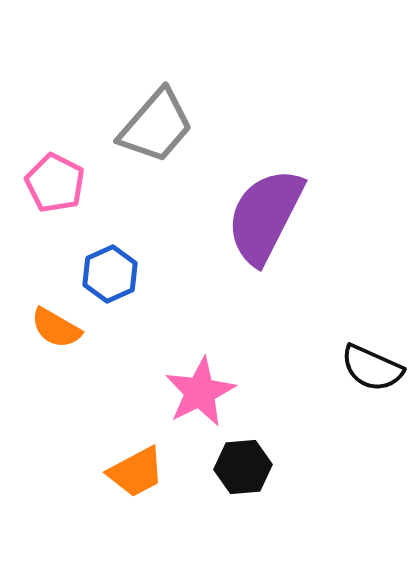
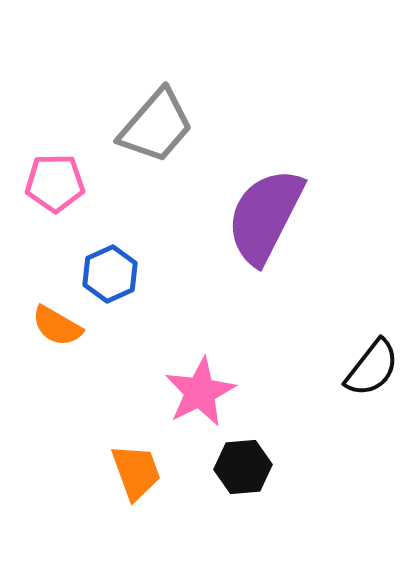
pink pentagon: rotated 28 degrees counterclockwise
orange semicircle: moved 1 px right, 2 px up
black semicircle: rotated 76 degrees counterclockwise
orange trapezoid: rotated 82 degrees counterclockwise
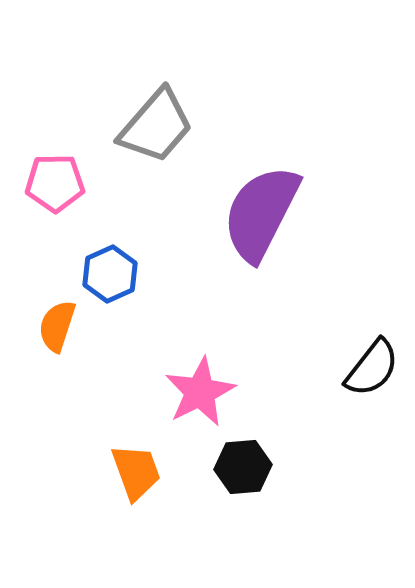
purple semicircle: moved 4 px left, 3 px up
orange semicircle: rotated 78 degrees clockwise
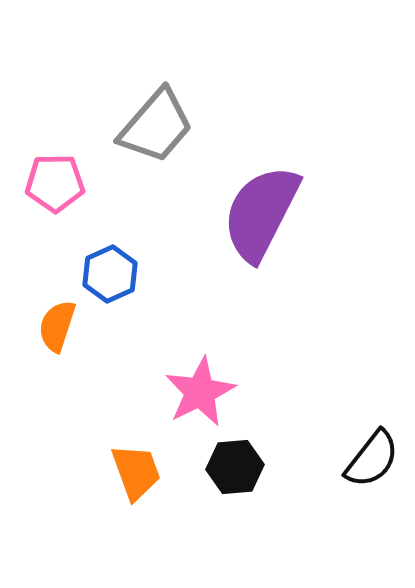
black semicircle: moved 91 px down
black hexagon: moved 8 px left
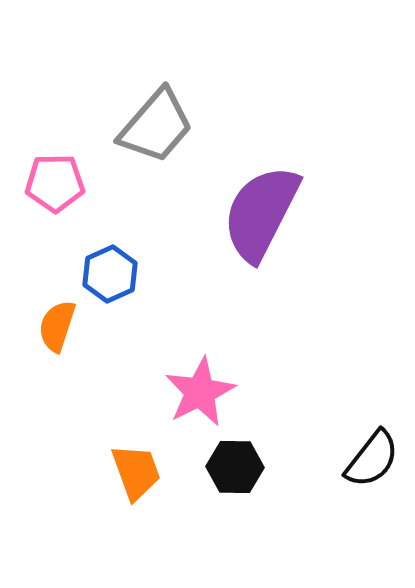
black hexagon: rotated 6 degrees clockwise
